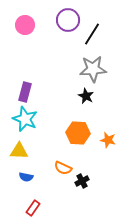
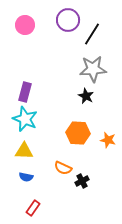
yellow triangle: moved 5 px right
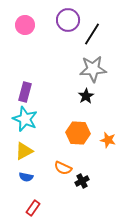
black star: rotated 14 degrees clockwise
yellow triangle: rotated 30 degrees counterclockwise
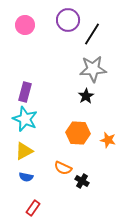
black cross: rotated 32 degrees counterclockwise
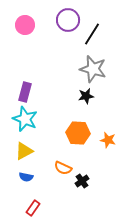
gray star: rotated 20 degrees clockwise
black star: rotated 21 degrees clockwise
black cross: rotated 24 degrees clockwise
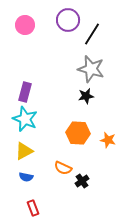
gray star: moved 2 px left
red rectangle: rotated 56 degrees counterclockwise
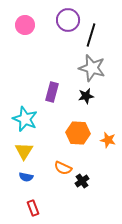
black line: moved 1 px left, 1 px down; rotated 15 degrees counterclockwise
gray star: moved 1 px right, 1 px up
purple rectangle: moved 27 px right
yellow triangle: rotated 30 degrees counterclockwise
